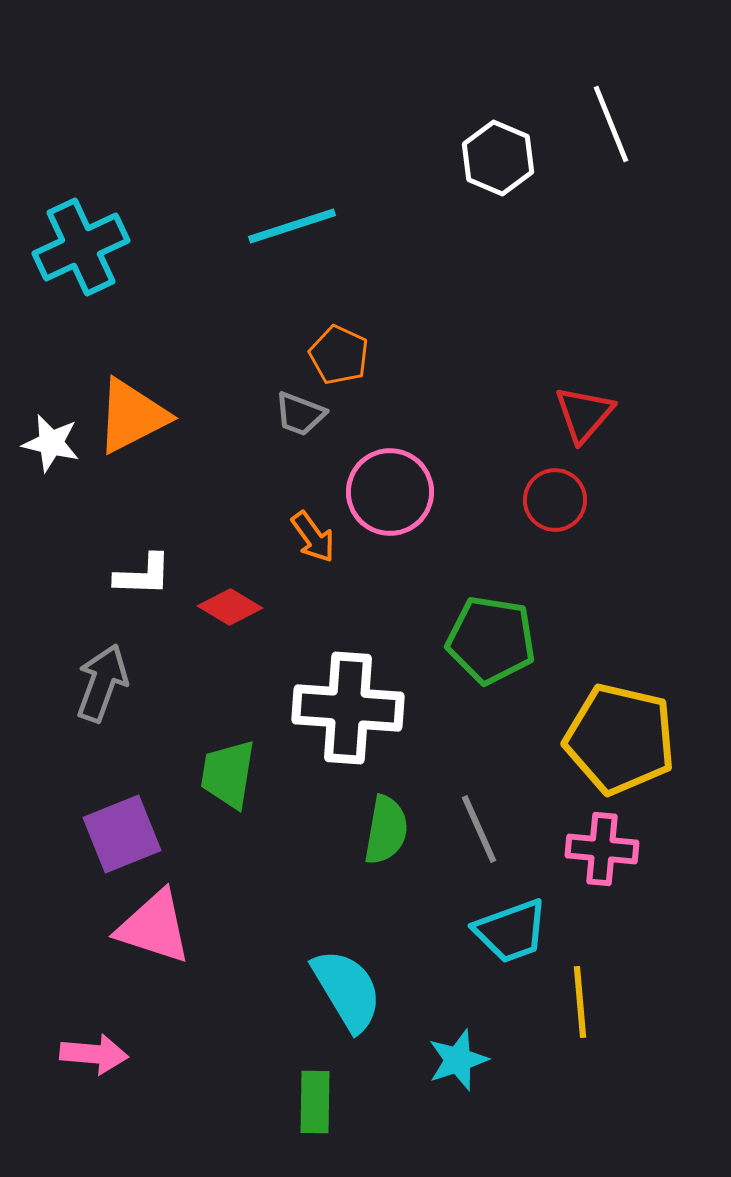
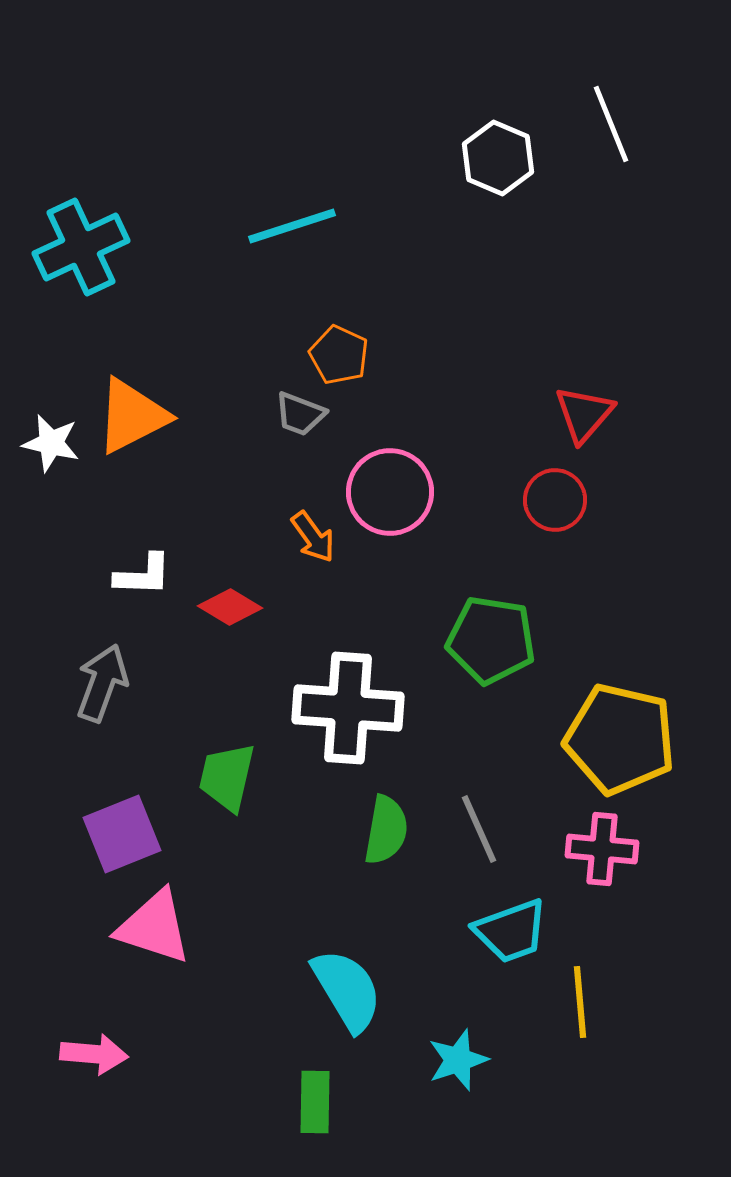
green trapezoid: moved 1 px left, 3 px down; rotated 4 degrees clockwise
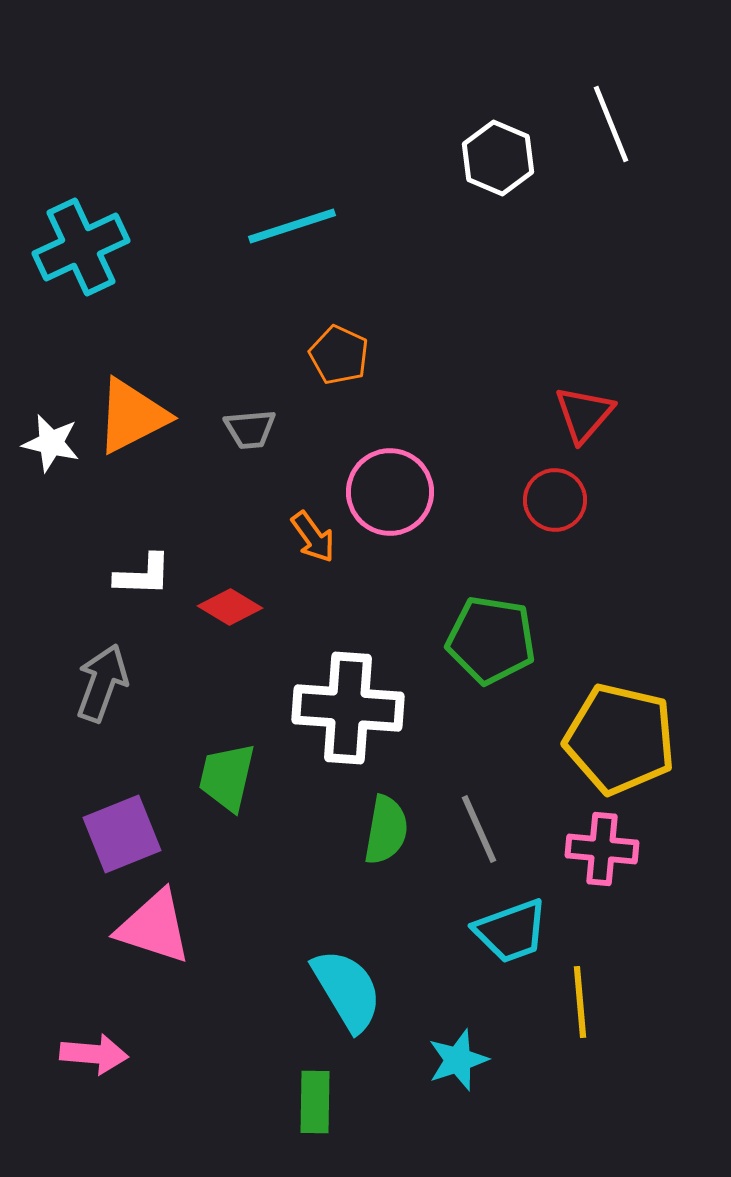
gray trapezoid: moved 50 px left, 15 px down; rotated 26 degrees counterclockwise
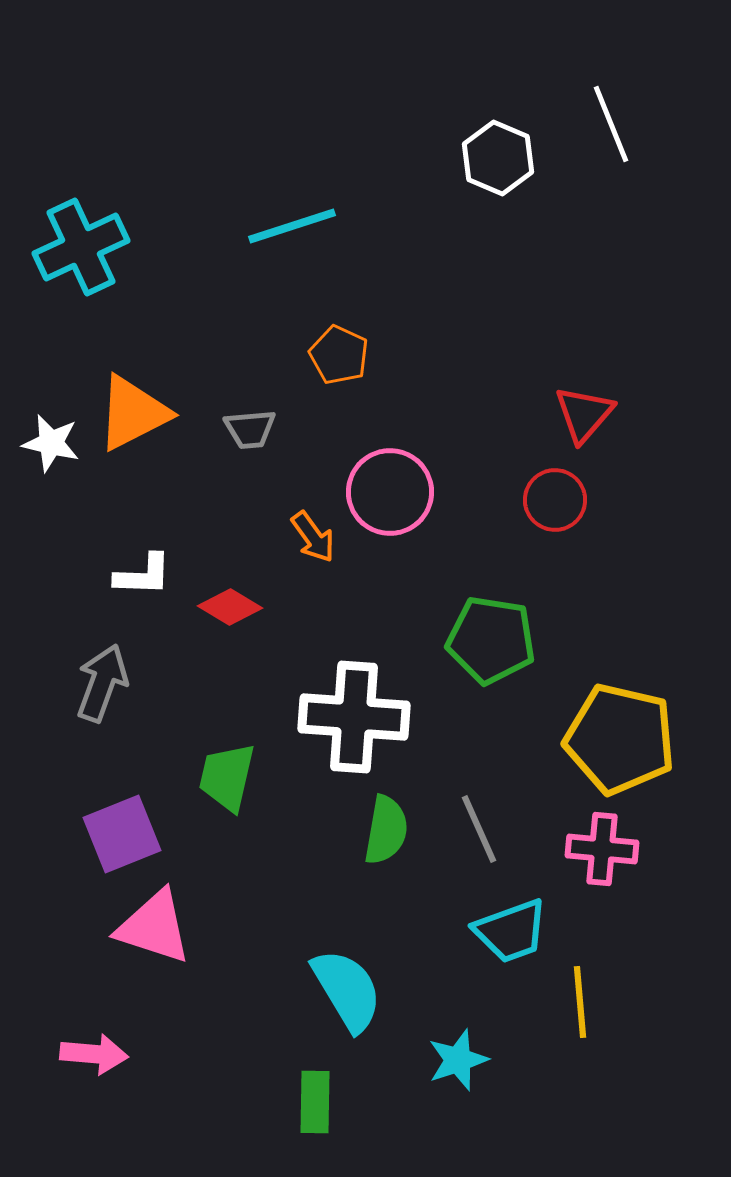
orange triangle: moved 1 px right, 3 px up
white cross: moved 6 px right, 9 px down
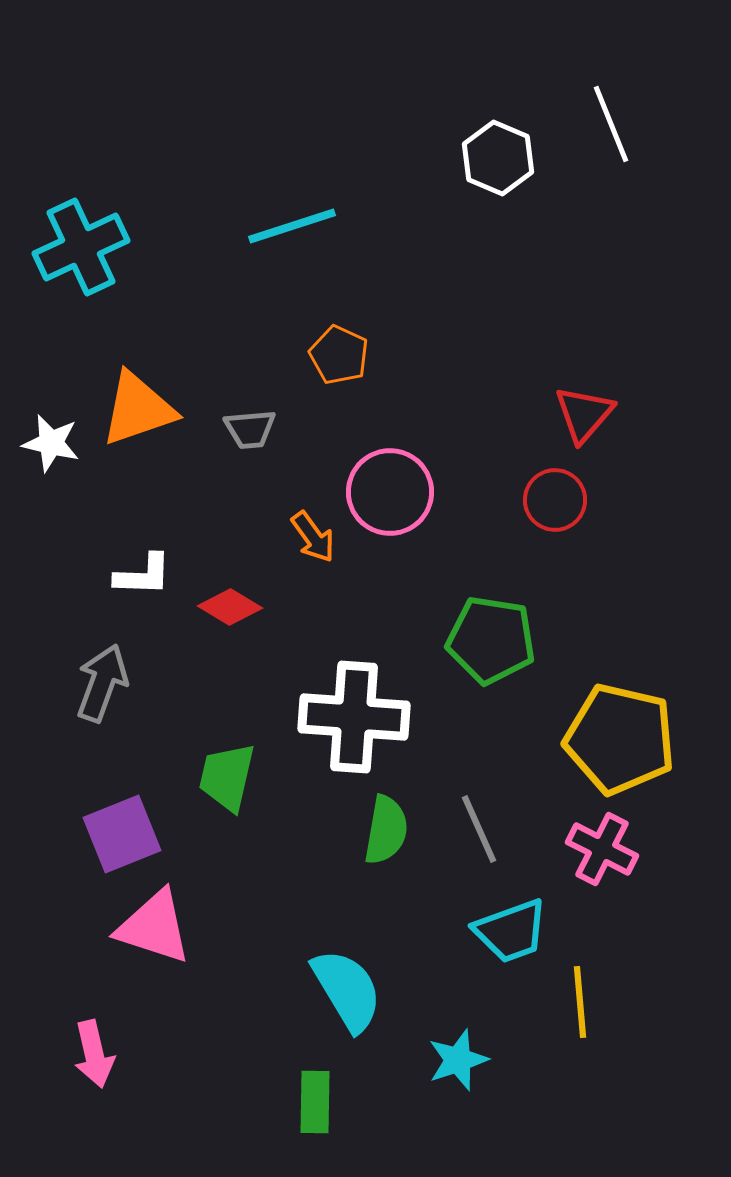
orange triangle: moved 5 px right, 4 px up; rotated 8 degrees clockwise
pink cross: rotated 22 degrees clockwise
pink arrow: rotated 72 degrees clockwise
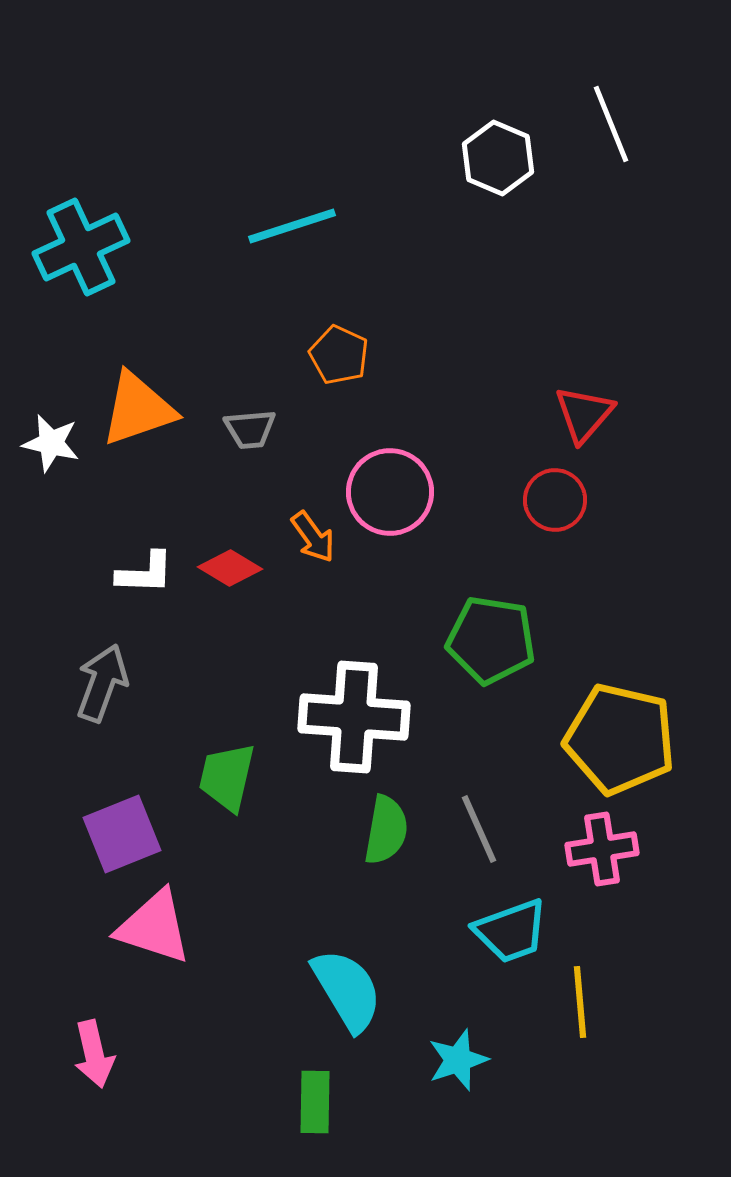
white L-shape: moved 2 px right, 2 px up
red diamond: moved 39 px up
pink cross: rotated 36 degrees counterclockwise
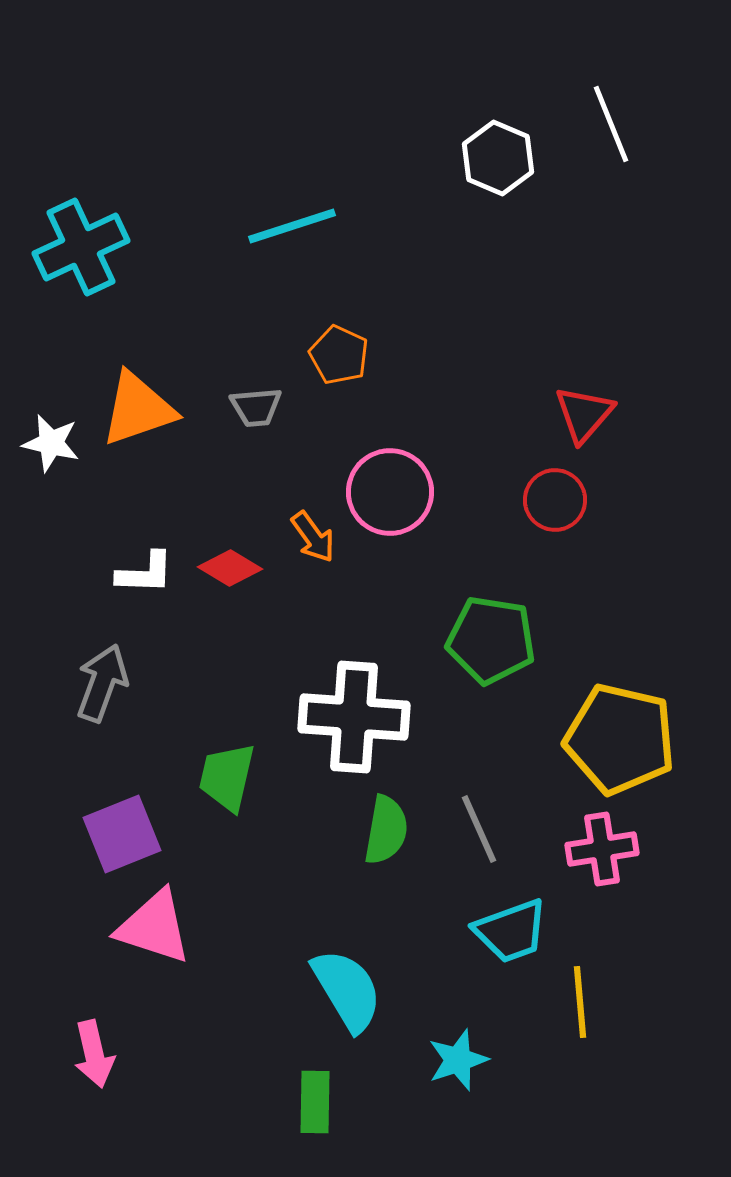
gray trapezoid: moved 6 px right, 22 px up
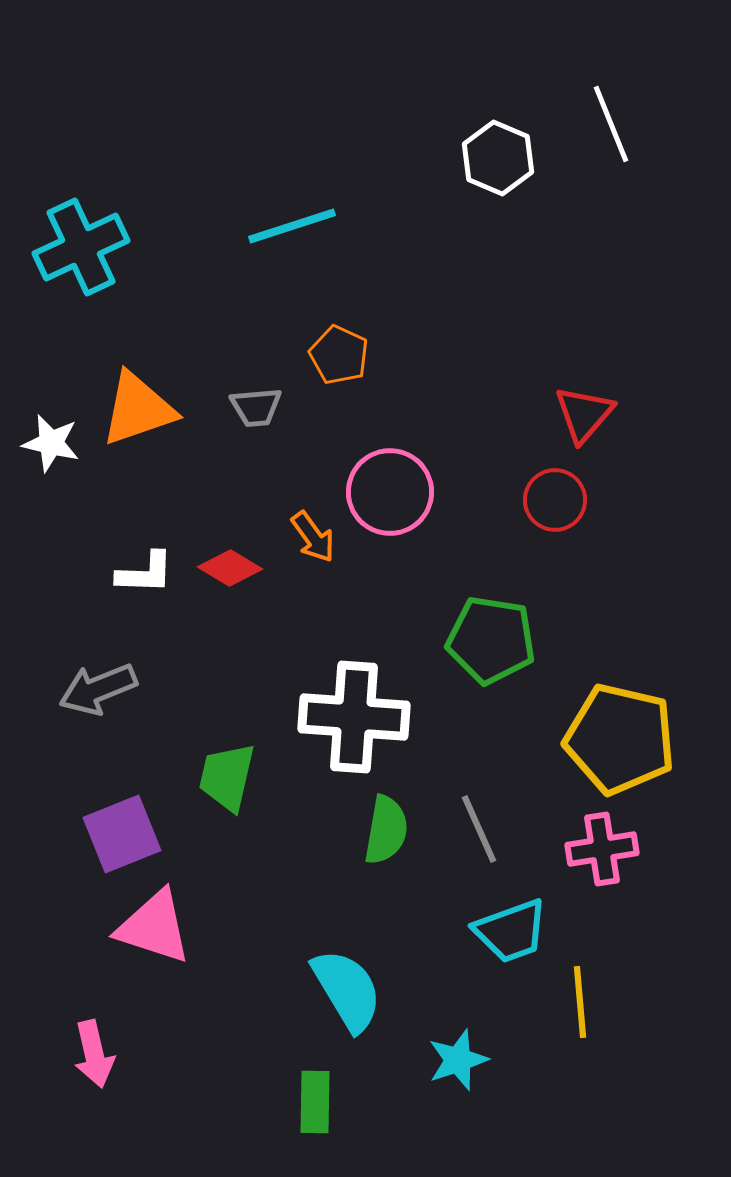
gray arrow: moved 4 px left, 6 px down; rotated 132 degrees counterclockwise
